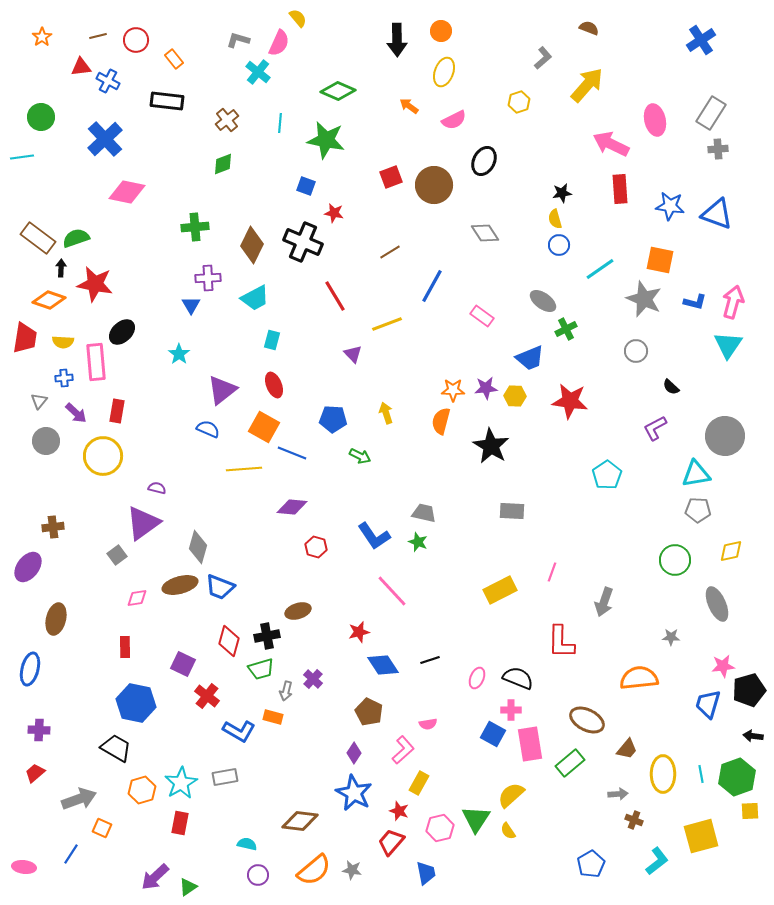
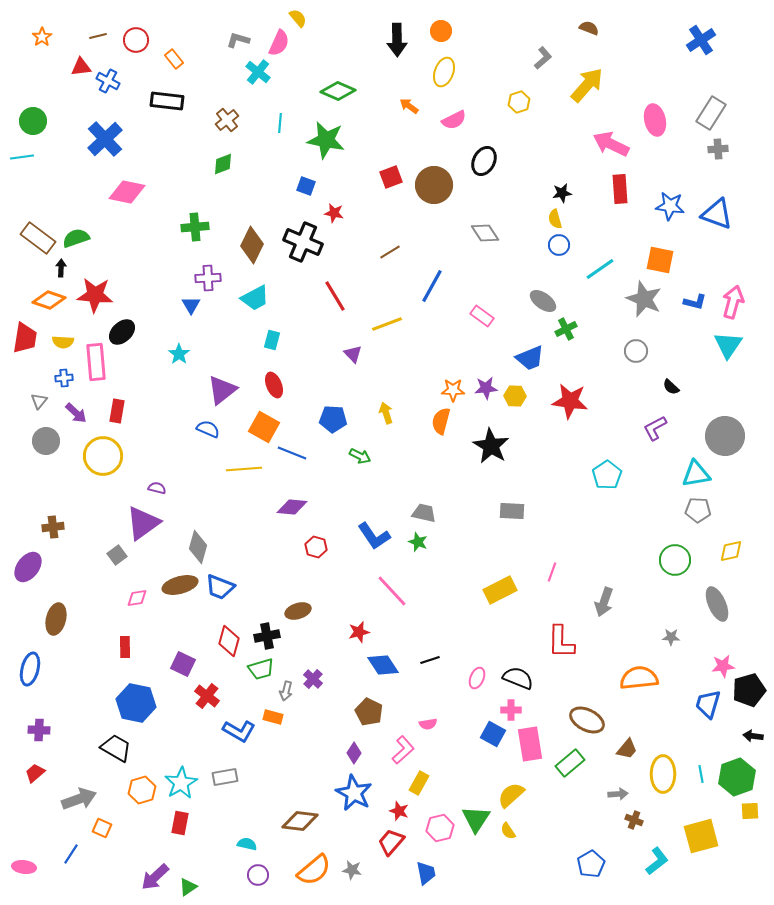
green circle at (41, 117): moved 8 px left, 4 px down
red star at (95, 284): moved 11 px down; rotated 6 degrees counterclockwise
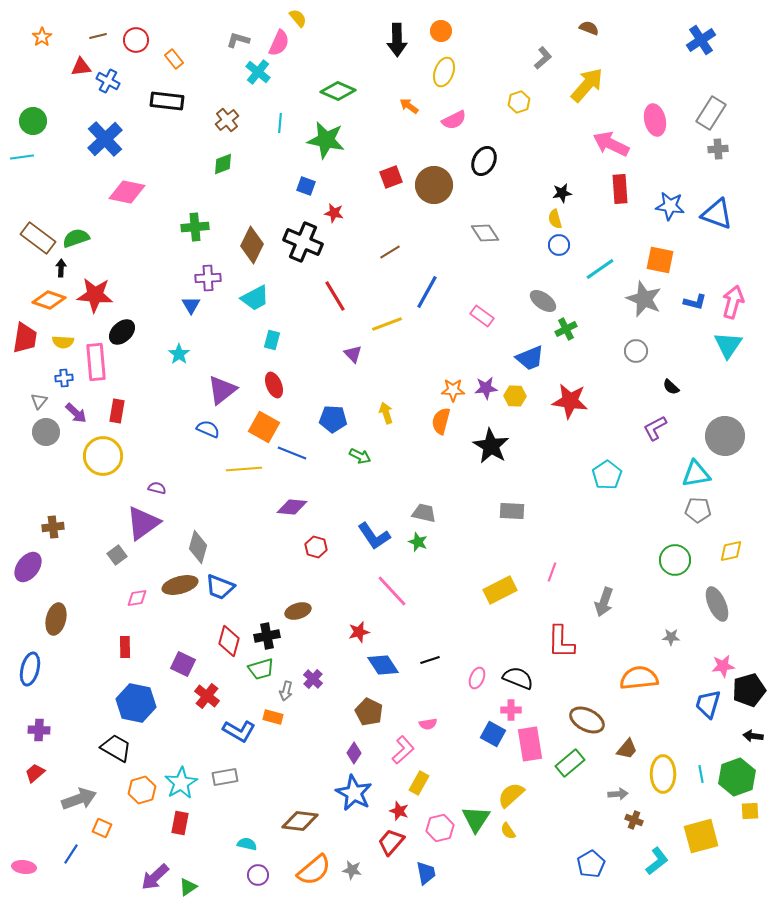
blue line at (432, 286): moved 5 px left, 6 px down
gray circle at (46, 441): moved 9 px up
